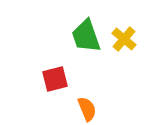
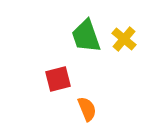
red square: moved 3 px right
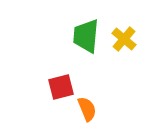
green trapezoid: rotated 24 degrees clockwise
red square: moved 3 px right, 8 px down
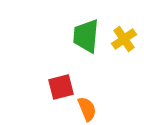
yellow cross: rotated 15 degrees clockwise
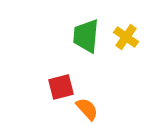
yellow cross: moved 2 px right, 2 px up; rotated 20 degrees counterclockwise
orange semicircle: rotated 20 degrees counterclockwise
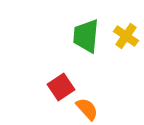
yellow cross: moved 1 px up
red square: rotated 20 degrees counterclockwise
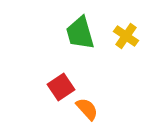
green trapezoid: moved 6 px left, 3 px up; rotated 21 degrees counterclockwise
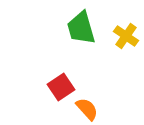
green trapezoid: moved 1 px right, 5 px up
